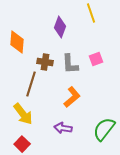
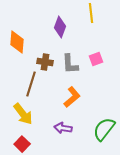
yellow line: rotated 12 degrees clockwise
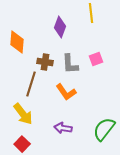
orange L-shape: moved 6 px left, 5 px up; rotated 95 degrees clockwise
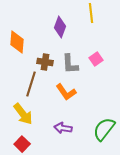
pink square: rotated 16 degrees counterclockwise
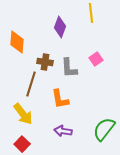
gray L-shape: moved 1 px left, 4 px down
orange L-shape: moved 6 px left, 7 px down; rotated 25 degrees clockwise
purple arrow: moved 3 px down
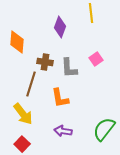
orange L-shape: moved 1 px up
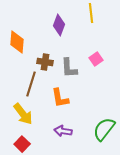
purple diamond: moved 1 px left, 2 px up
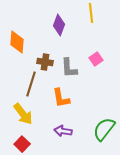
orange L-shape: moved 1 px right
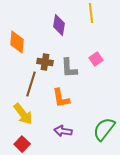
purple diamond: rotated 10 degrees counterclockwise
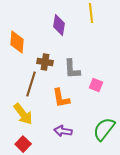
pink square: moved 26 px down; rotated 32 degrees counterclockwise
gray L-shape: moved 3 px right, 1 px down
red square: moved 1 px right
